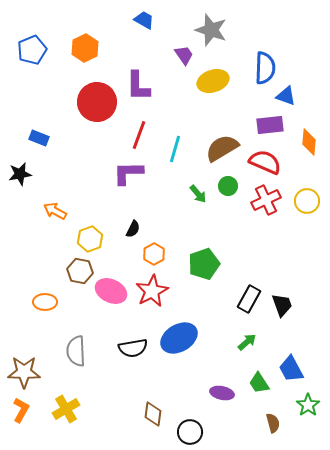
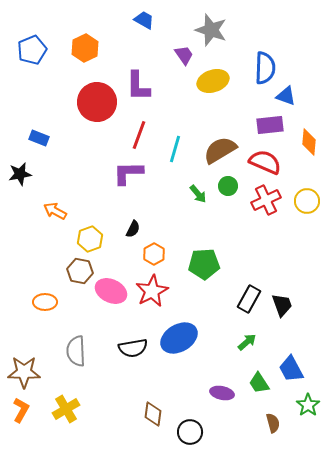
brown semicircle at (222, 148): moved 2 px left, 2 px down
green pentagon at (204, 264): rotated 16 degrees clockwise
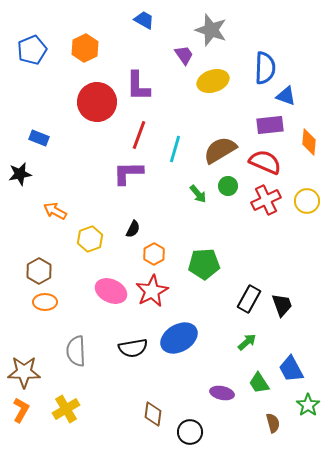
brown hexagon at (80, 271): moved 41 px left; rotated 20 degrees clockwise
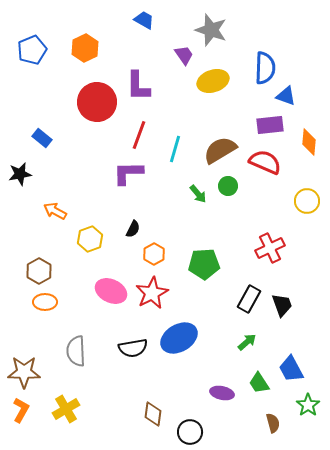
blue rectangle at (39, 138): moved 3 px right; rotated 18 degrees clockwise
red cross at (266, 200): moved 4 px right, 48 px down
red star at (152, 291): moved 2 px down
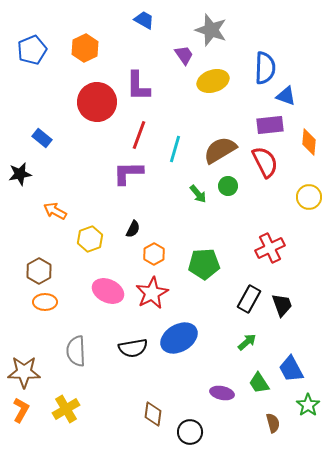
red semicircle at (265, 162): rotated 40 degrees clockwise
yellow circle at (307, 201): moved 2 px right, 4 px up
pink ellipse at (111, 291): moved 3 px left
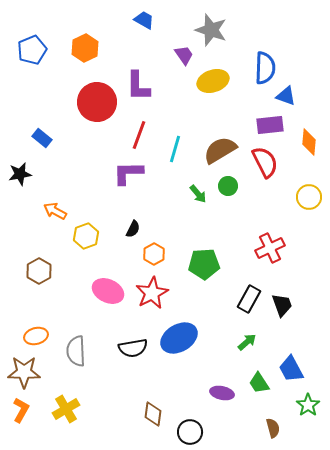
yellow hexagon at (90, 239): moved 4 px left, 3 px up
orange ellipse at (45, 302): moved 9 px left, 34 px down; rotated 15 degrees counterclockwise
brown semicircle at (273, 423): moved 5 px down
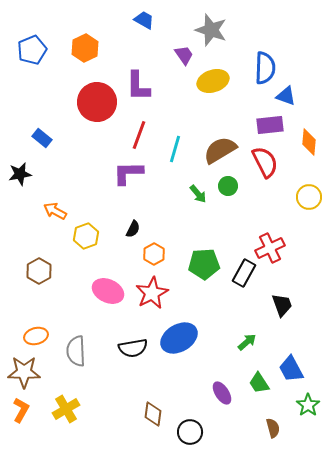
black rectangle at (249, 299): moved 5 px left, 26 px up
purple ellipse at (222, 393): rotated 45 degrees clockwise
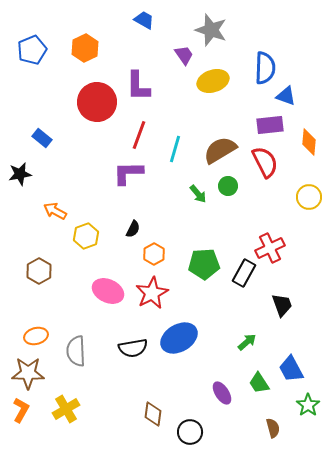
brown star at (24, 372): moved 4 px right, 1 px down
